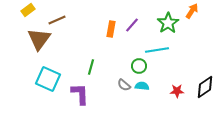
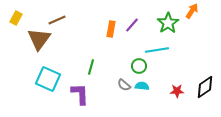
yellow rectangle: moved 12 px left, 8 px down; rotated 24 degrees counterclockwise
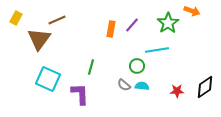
orange arrow: rotated 77 degrees clockwise
green circle: moved 2 px left
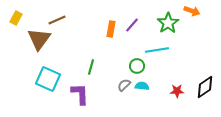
gray semicircle: rotated 96 degrees clockwise
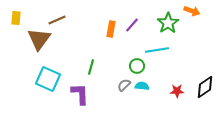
yellow rectangle: rotated 24 degrees counterclockwise
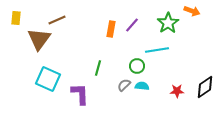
green line: moved 7 px right, 1 px down
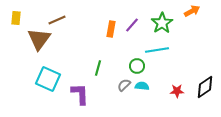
orange arrow: rotated 49 degrees counterclockwise
green star: moved 6 px left
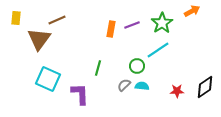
purple line: rotated 28 degrees clockwise
cyan line: moved 1 px right; rotated 25 degrees counterclockwise
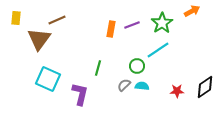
purple L-shape: rotated 15 degrees clockwise
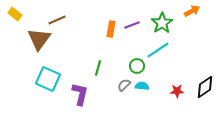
yellow rectangle: moved 1 px left, 4 px up; rotated 56 degrees counterclockwise
